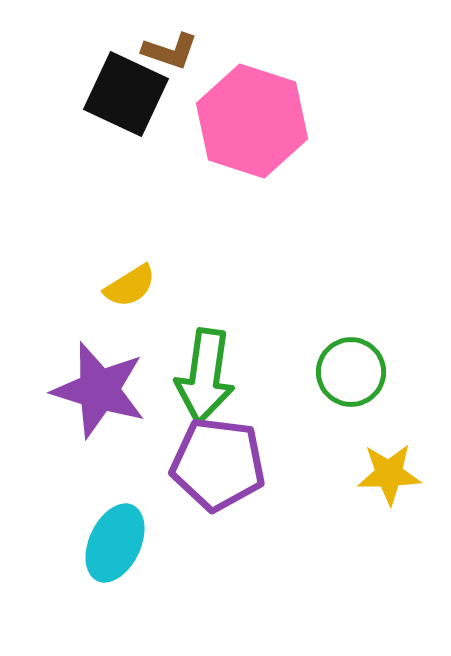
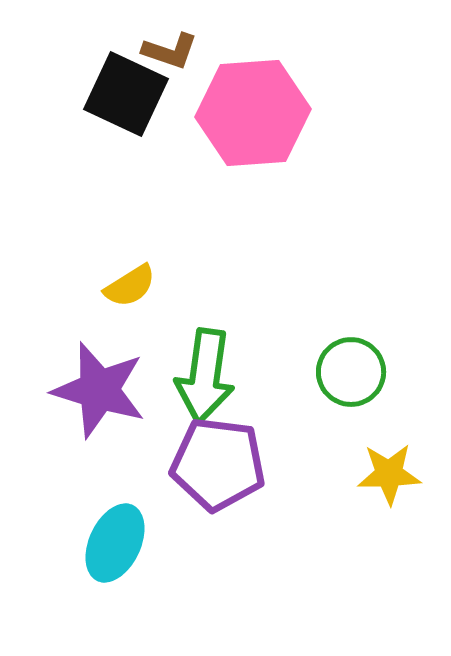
pink hexagon: moved 1 px right, 8 px up; rotated 22 degrees counterclockwise
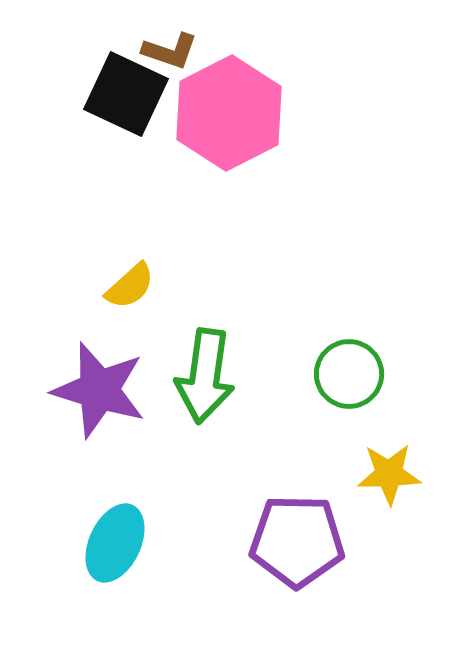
pink hexagon: moved 24 px left; rotated 23 degrees counterclockwise
yellow semicircle: rotated 10 degrees counterclockwise
green circle: moved 2 px left, 2 px down
purple pentagon: moved 79 px right, 77 px down; rotated 6 degrees counterclockwise
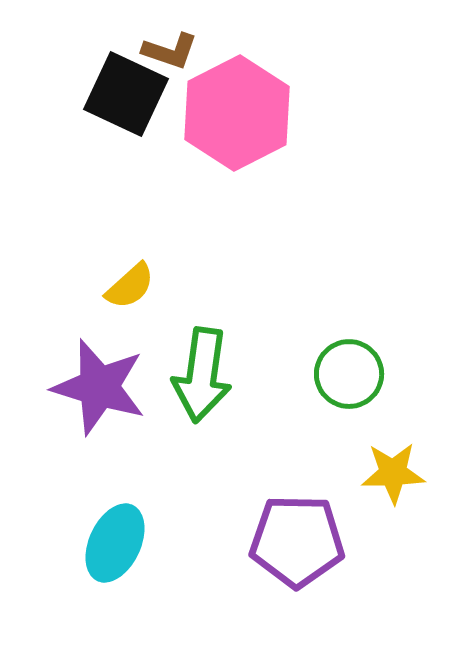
pink hexagon: moved 8 px right
green arrow: moved 3 px left, 1 px up
purple star: moved 3 px up
yellow star: moved 4 px right, 1 px up
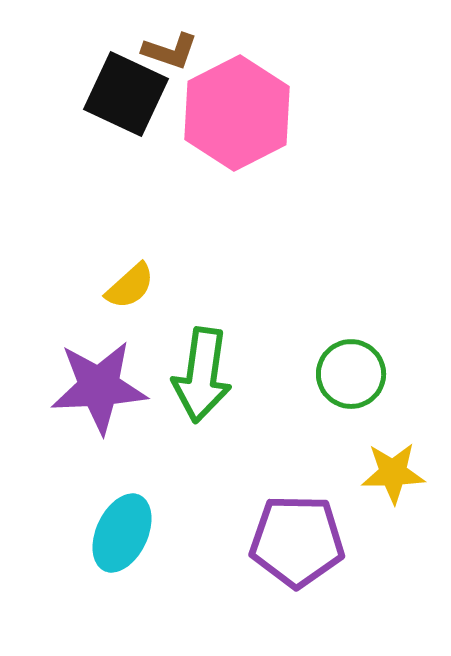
green circle: moved 2 px right
purple star: rotated 20 degrees counterclockwise
cyan ellipse: moved 7 px right, 10 px up
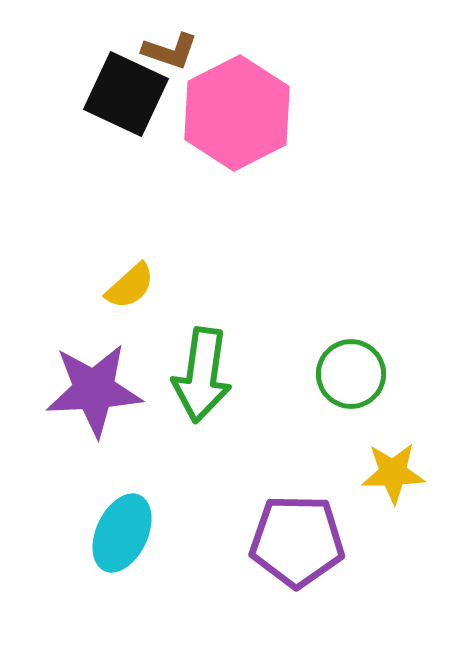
purple star: moved 5 px left, 3 px down
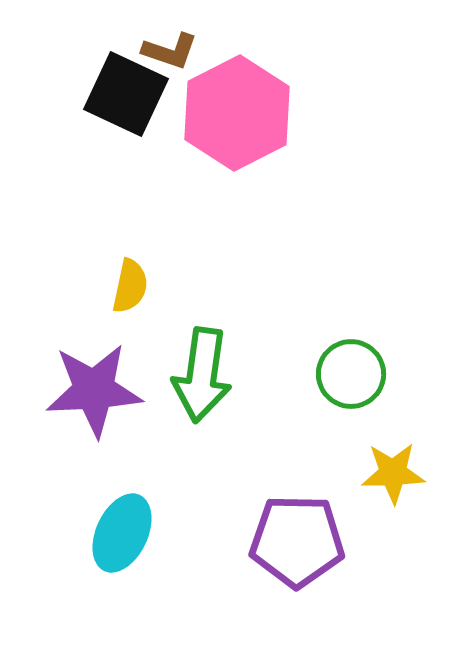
yellow semicircle: rotated 36 degrees counterclockwise
